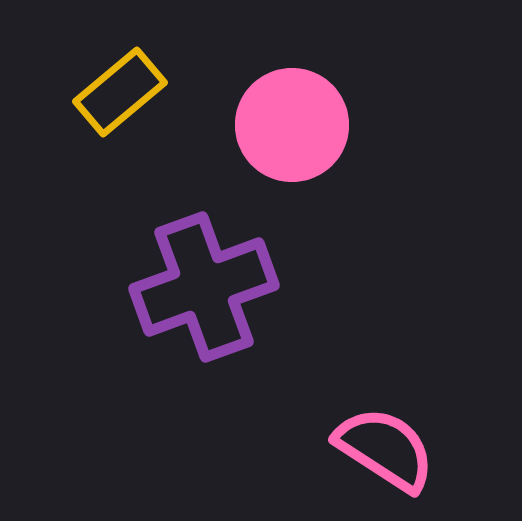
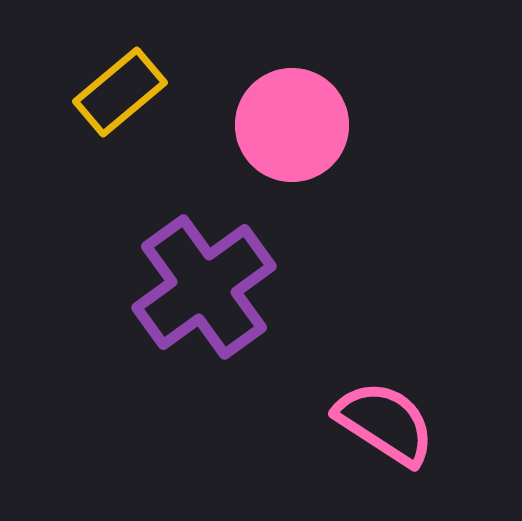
purple cross: rotated 16 degrees counterclockwise
pink semicircle: moved 26 px up
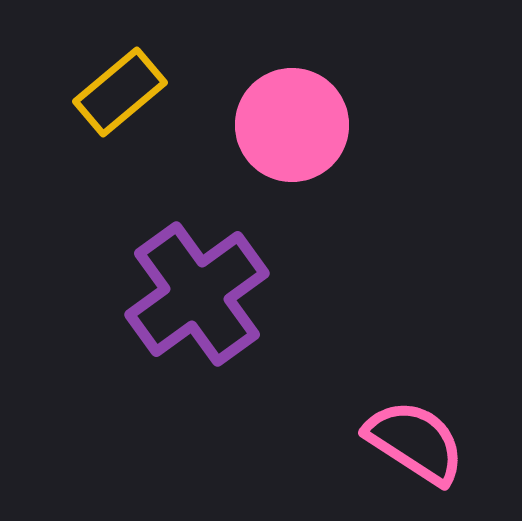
purple cross: moved 7 px left, 7 px down
pink semicircle: moved 30 px right, 19 px down
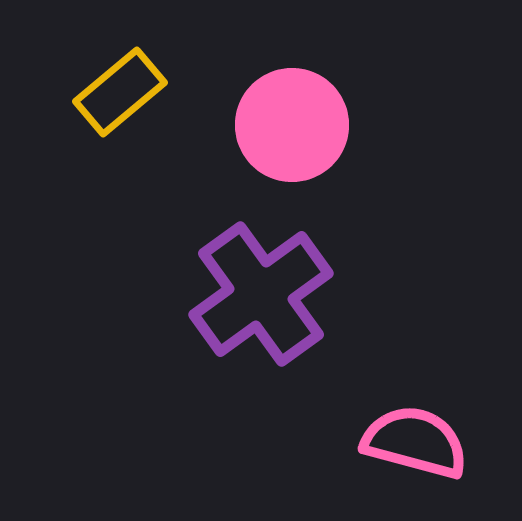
purple cross: moved 64 px right
pink semicircle: rotated 18 degrees counterclockwise
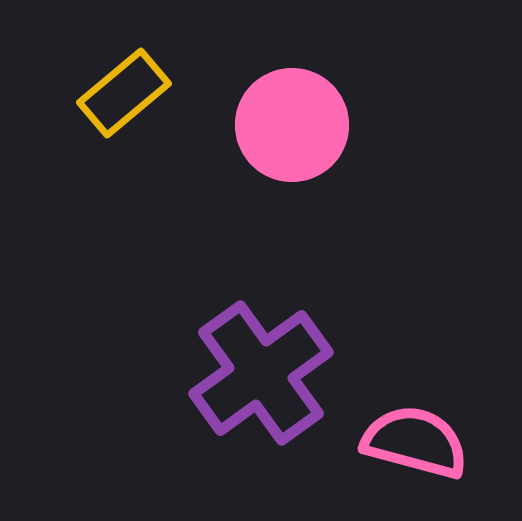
yellow rectangle: moved 4 px right, 1 px down
purple cross: moved 79 px down
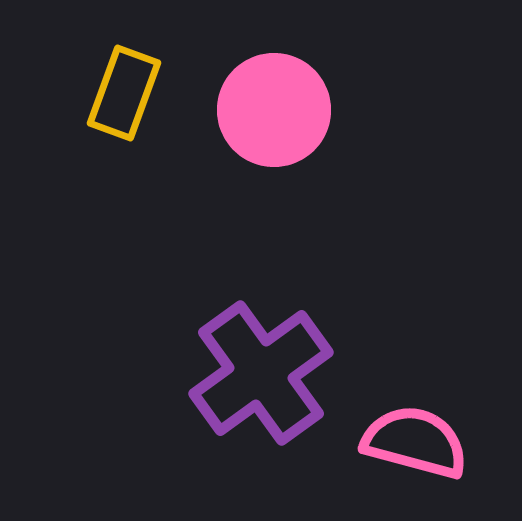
yellow rectangle: rotated 30 degrees counterclockwise
pink circle: moved 18 px left, 15 px up
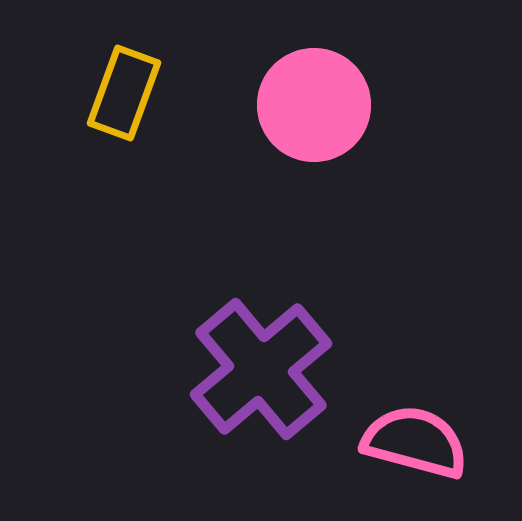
pink circle: moved 40 px right, 5 px up
purple cross: moved 4 px up; rotated 4 degrees counterclockwise
